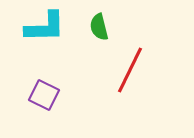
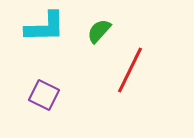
green semicircle: moved 4 px down; rotated 56 degrees clockwise
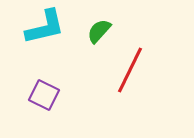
cyan L-shape: rotated 12 degrees counterclockwise
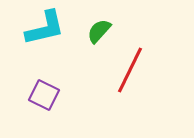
cyan L-shape: moved 1 px down
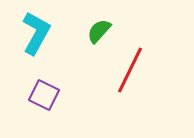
cyan L-shape: moved 9 px left, 5 px down; rotated 48 degrees counterclockwise
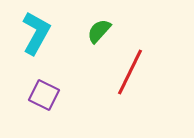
red line: moved 2 px down
